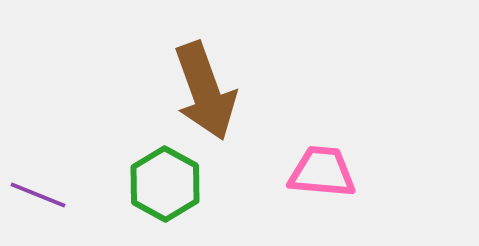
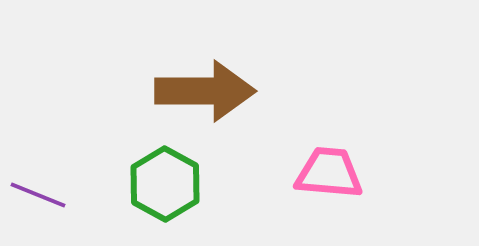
brown arrow: rotated 70 degrees counterclockwise
pink trapezoid: moved 7 px right, 1 px down
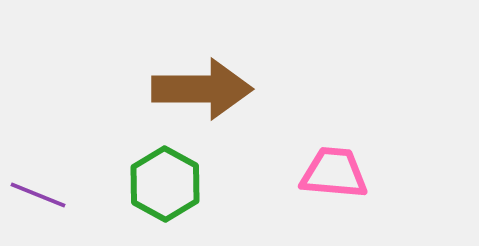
brown arrow: moved 3 px left, 2 px up
pink trapezoid: moved 5 px right
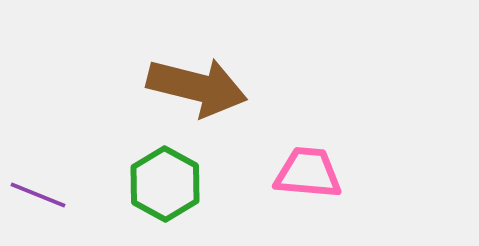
brown arrow: moved 5 px left, 2 px up; rotated 14 degrees clockwise
pink trapezoid: moved 26 px left
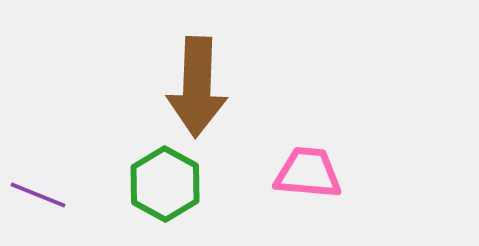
brown arrow: rotated 78 degrees clockwise
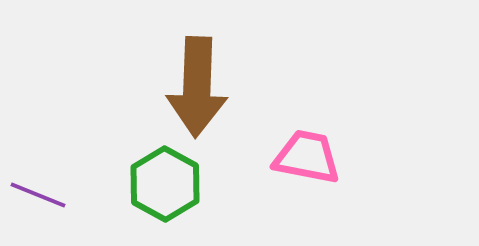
pink trapezoid: moved 1 px left, 16 px up; rotated 6 degrees clockwise
